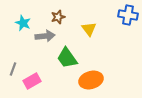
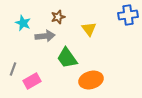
blue cross: rotated 18 degrees counterclockwise
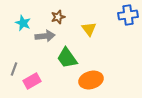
gray line: moved 1 px right
